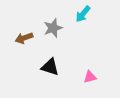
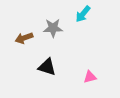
gray star: rotated 18 degrees clockwise
black triangle: moved 3 px left
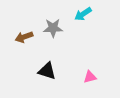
cyan arrow: rotated 18 degrees clockwise
brown arrow: moved 1 px up
black triangle: moved 4 px down
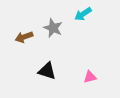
gray star: rotated 24 degrees clockwise
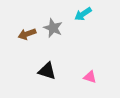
brown arrow: moved 3 px right, 3 px up
pink triangle: rotated 32 degrees clockwise
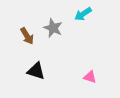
brown arrow: moved 2 px down; rotated 102 degrees counterclockwise
black triangle: moved 11 px left
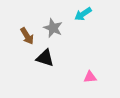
black triangle: moved 9 px right, 13 px up
pink triangle: rotated 24 degrees counterclockwise
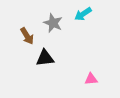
gray star: moved 5 px up
black triangle: rotated 24 degrees counterclockwise
pink triangle: moved 1 px right, 2 px down
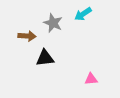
brown arrow: rotated 54 degrees counterclockwise
